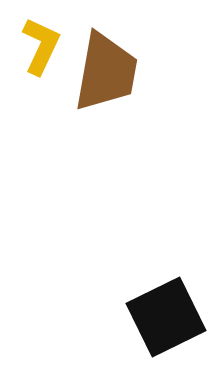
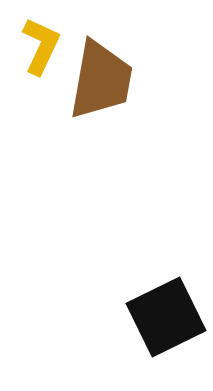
brown trapezoid: moved 5 px left, 8 px down
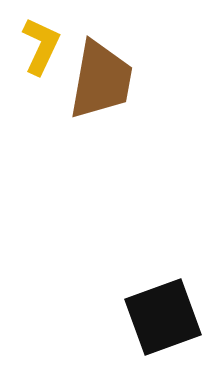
black square: moved 3 px left; rotated 6 degrees clockwise
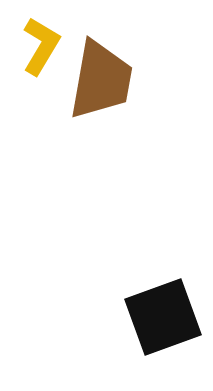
yellow L-shape: rotated 6 degrees clockwise
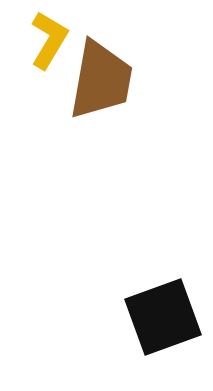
yellow L-shape: moved 8 px right, 6 px up
